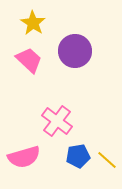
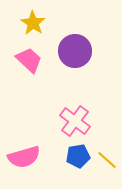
pink cross: moved 18 px right
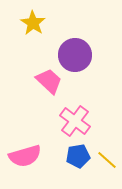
purple circle: moved 4 px down
pink trapezoid: moved 20 px right, 21 px down
pink semicircle: moved 1 px right, 1 px up
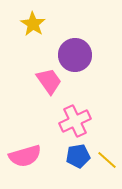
yellow star: moved 1 px down
pink trapezoid: rotated 12 degrees clockwise
pink cross: rotated 28 degrees clockwise
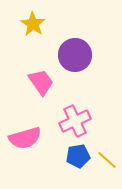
pink trapezoid: moved 8 px left, 1 px down
pink semicircle: moved 18 px up
